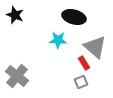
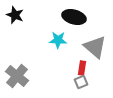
red rectangle: moved 2 px left, 5 px down; rotated 40 degrees clockwise
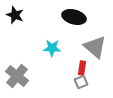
cyan star: moved 6 px left, 8 px down
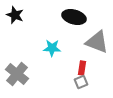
gray triangle: moved 2 px right, 5 px up; rotated 20 degrees counterclockwise
gray cross: moved 2 px up
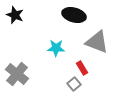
black ellipse: moved 2 px up
cyan star: moved 4 px right
red rectangle: rotated 40 degrees counterclockwise
gray square: moved 7 px left, 2 px down; rotated 16 degrees counterclockwise
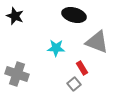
black star: moved 1 px down
gray cross: rotated 20 degrees counterclockwise
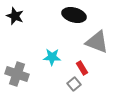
cyan star: moved 4 px left, 9 px down
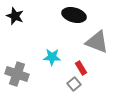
red rectangle: moved 1 px left
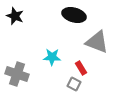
gray square: rotated 24 degrees counterclockwise
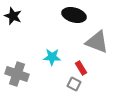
black star: moved 2 px left
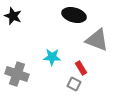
gray triangle: moved 2 px up
